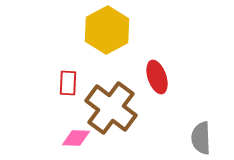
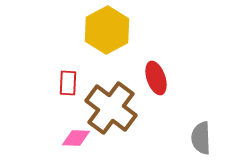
red ellipse: moved 1 px left, 1 px down
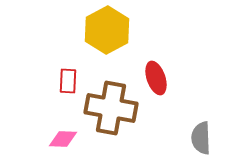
red rectangle: moved 2 px up
brown cross: rotated 27 degrees counterclockwise
pink diamond: moved 13 px left, 1 px down
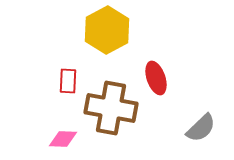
gray semicircle: moved 10 px up; rotated 132 degrees counterclockwise
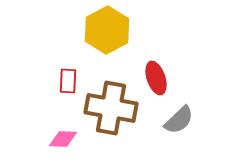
gray semicircle: moved 22 px left, 8 px up
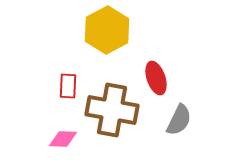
red rectangle: moved 5 px down
brown cross: moved 1 px right, 2 px down
gray semicircle: rotated 20 degrees counterclockwise
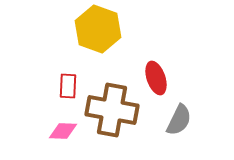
yellow hexagon: moved 9 px left, 1 px up; rotated 12 degrees counterclockwise
pink diamond: moved 8 px up
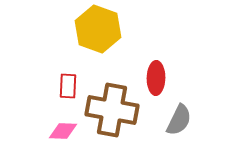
red ellipse: rotated 20 degrees clockwise
